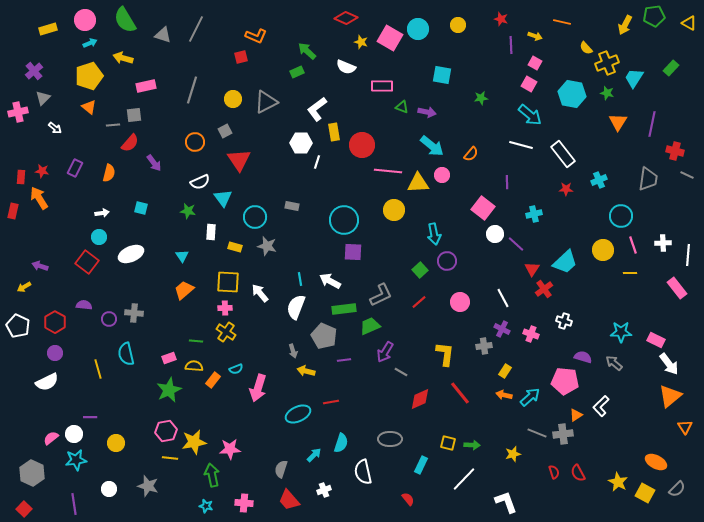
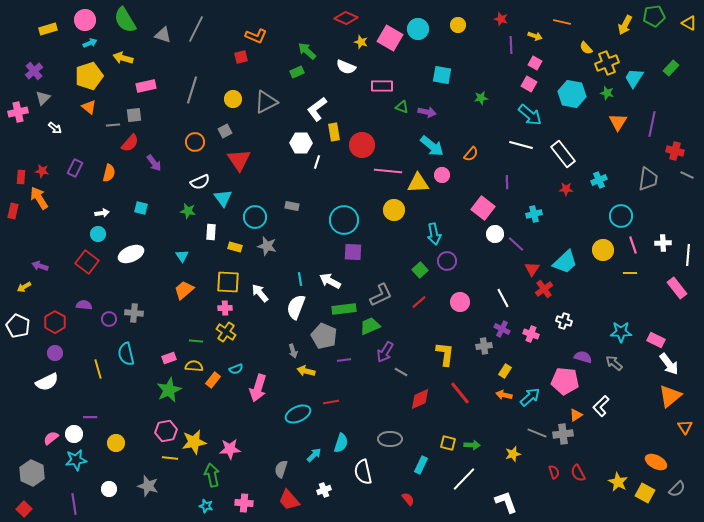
cyan circle at (99, 237): moved 1 px left, 3 px up
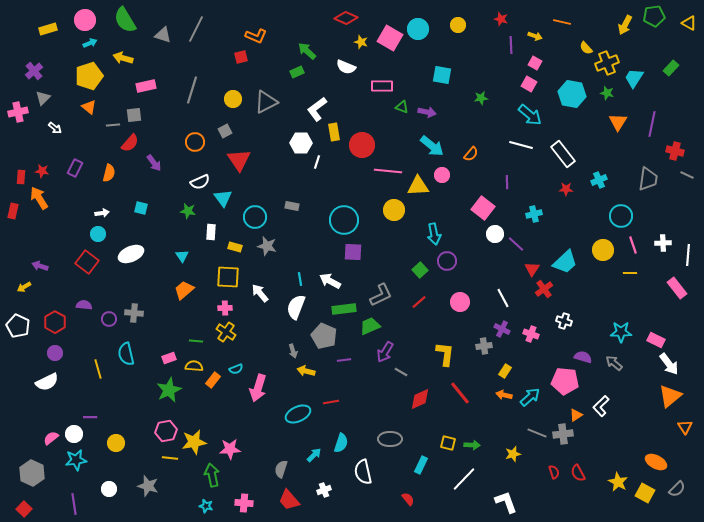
yellow triangle at (418, 183): moved 3 px down
yellow square at (228, 282): moved 5 px up
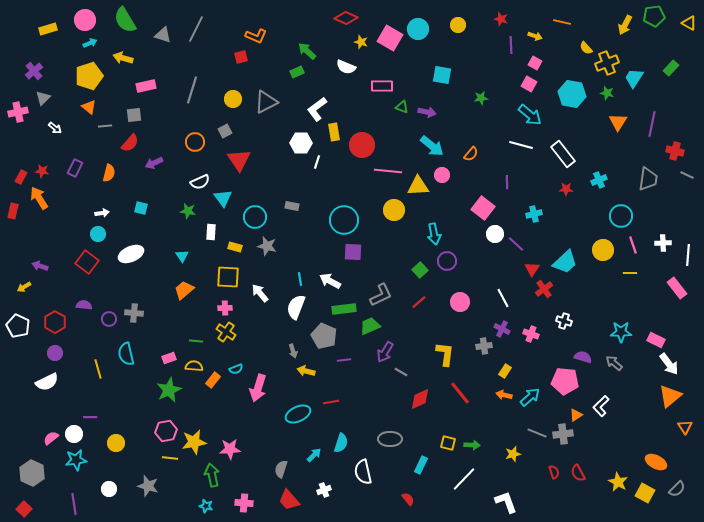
gray line at (113, 125): moved 8 px left, 1 px down
purple arrow at (154, 163): rotated 102 degrees clockwise
red rectangle at (21, 177): rotated 24 degrees clockwise
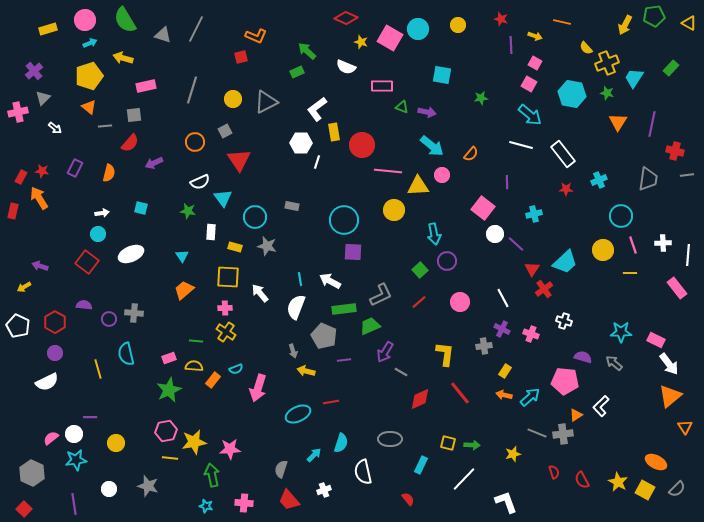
gray line at (687, 175): rotated 32 degrees counterclockwise
red semicircle at (578, 473): moved 4 px right, 7 px down
yellow square at (645, 493): moved 3 px up
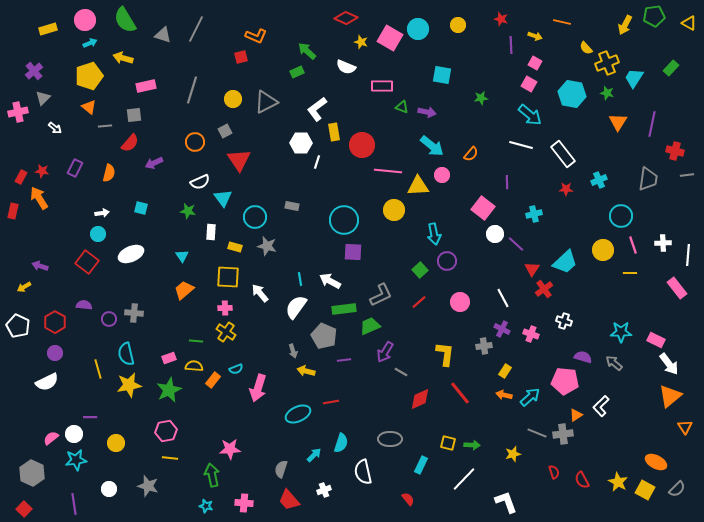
white semicircle at (296, 307): rotated 15 degrees clockwise
yellow star at (194, 442): moved 65 px left, 57 px up
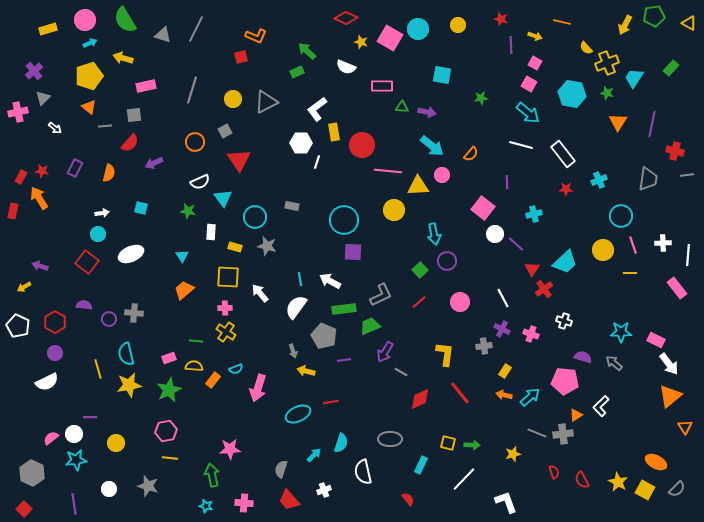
green triangle at (402, 107): rotated 16 degrees counterclockwise
cyan arrow at (530, 115): moved 2 px left, 2 px up
